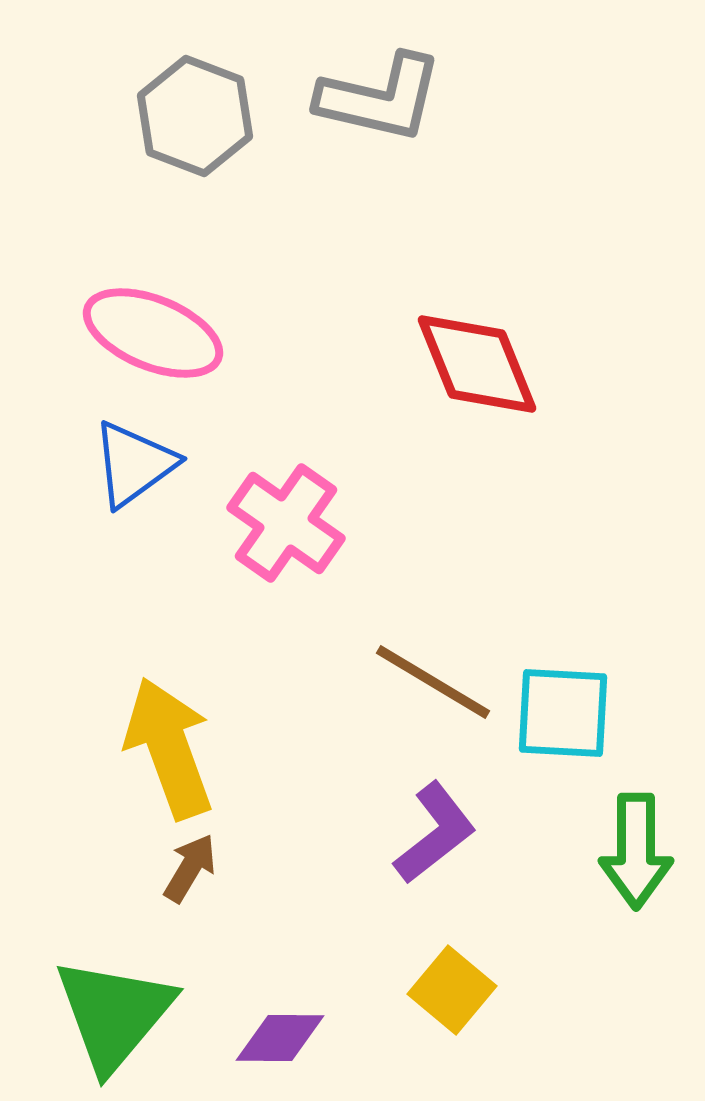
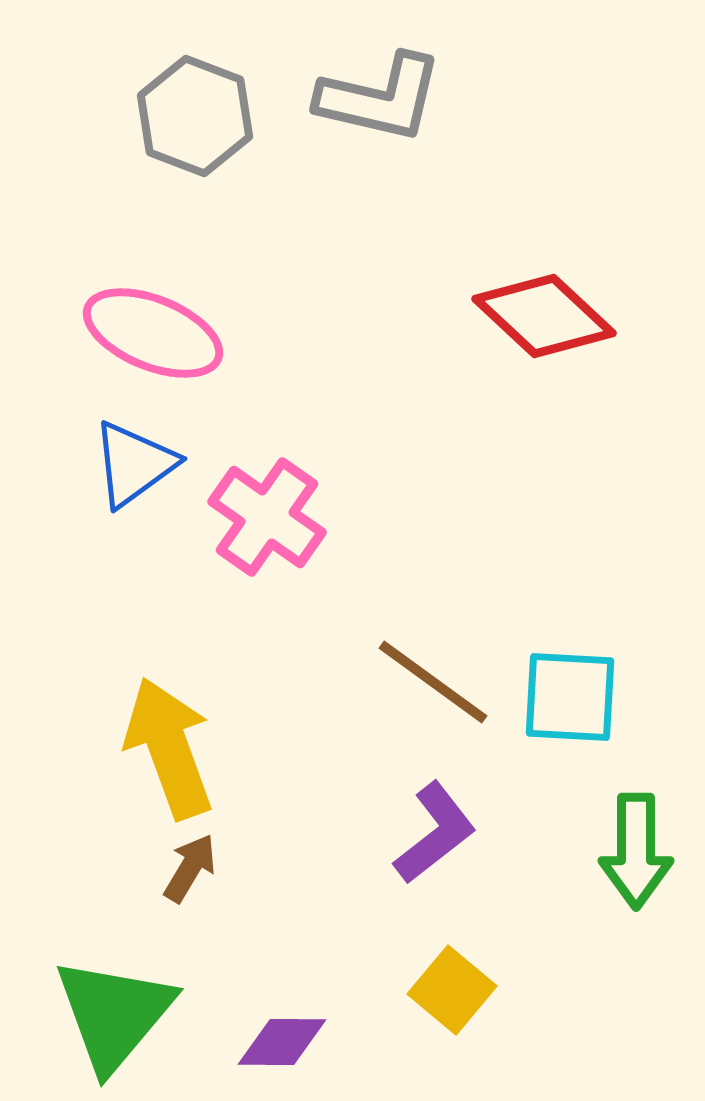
red diamond: moved 67 px right, 48 px up; rotated 25 degrees counterclockwise
pink cross: moved 19 px left, 6 px up
brown line: rotated 5 degrees clockwise
cyan square: moved 7 px right, 16 px up
purple diamond: moved 2 px right, 4 px down
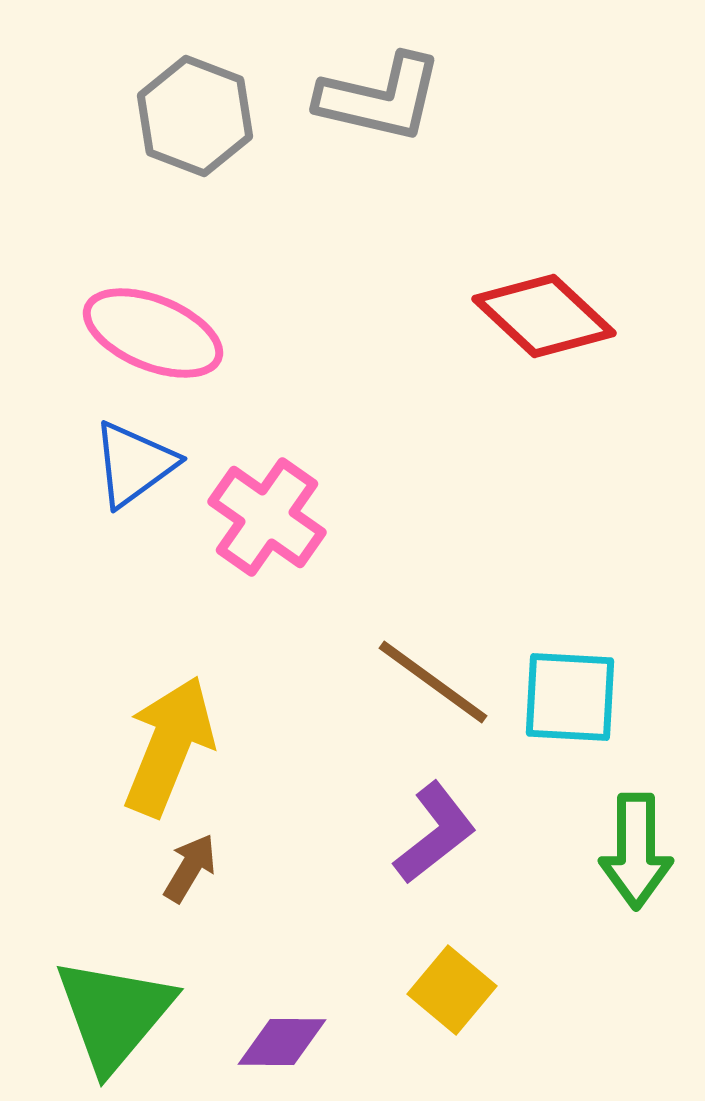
yellow arrow: moved 2 px up; rotated 42 degrees clockwise
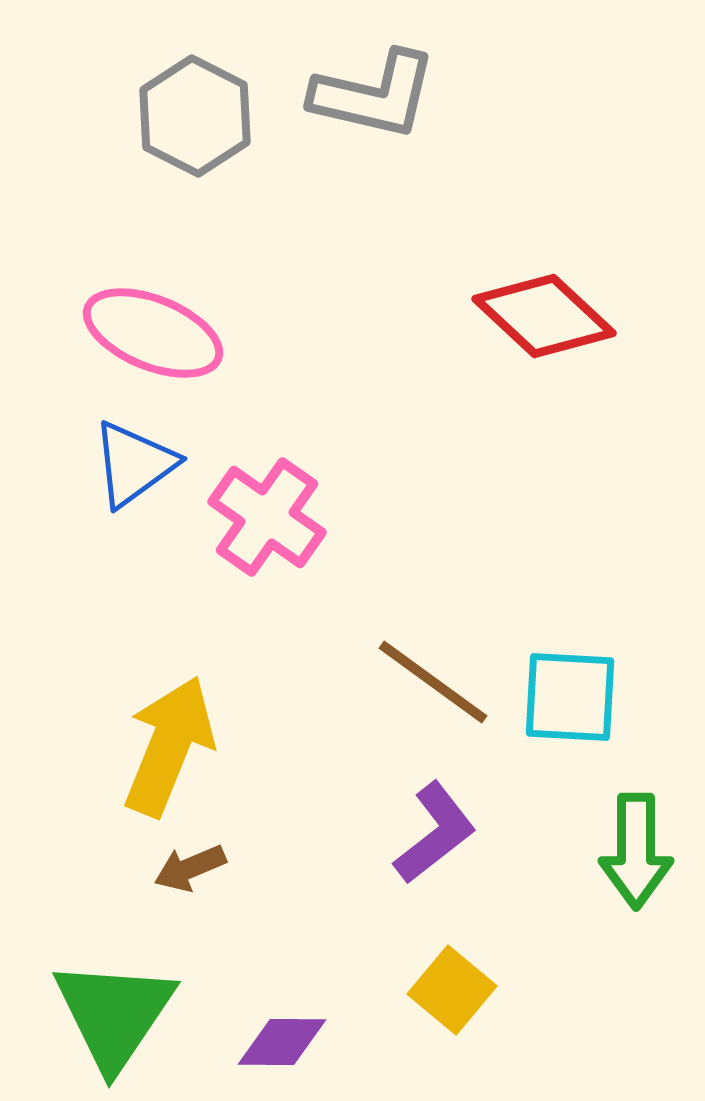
gray L-shape: moved 6 px left, 3 px up
gray hexagon: rotated 6 degrees clockwise
brown arrow: rotated 144 degrees counterclockwise
green triangle: rotated 6 degrees counterclockwise
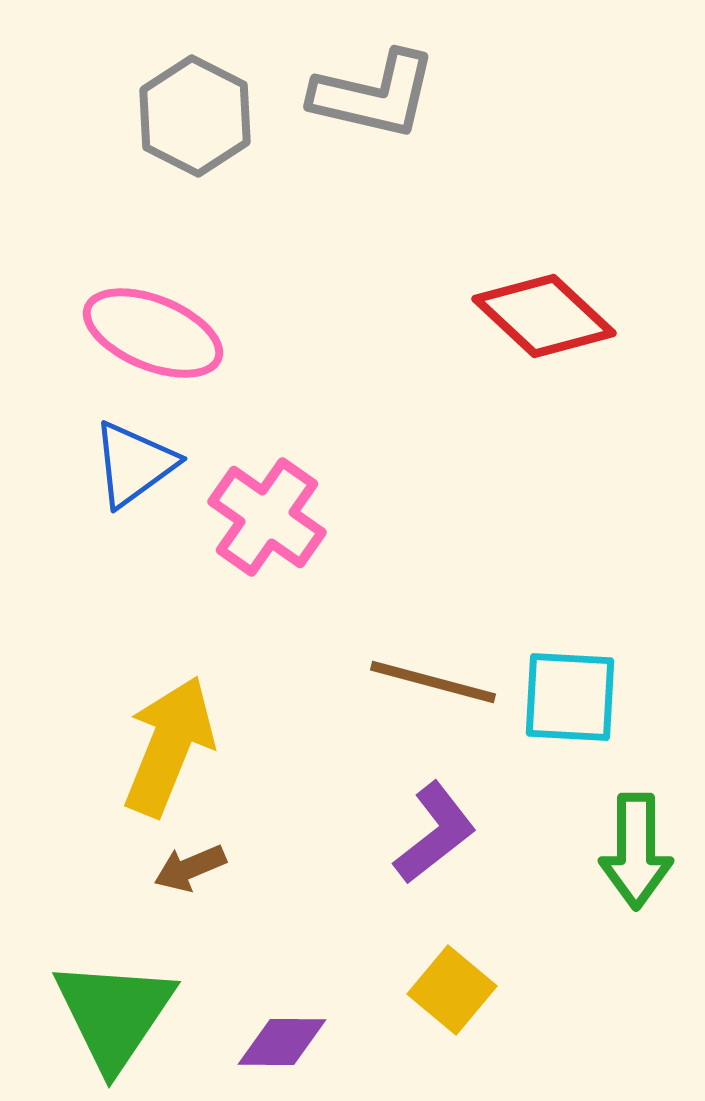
brown line: rotated 21 degrees counterclockwise
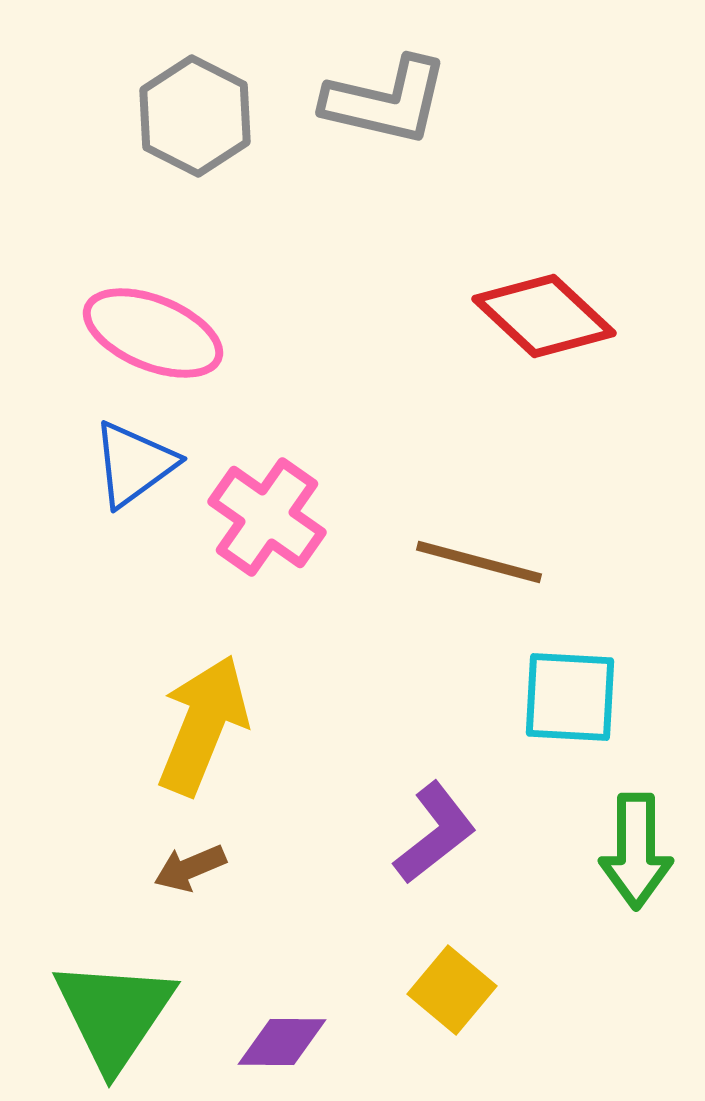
gray L-shape: moved 12 px right, 6 px down
brown line: moved 46 px right, 120 px up
yellow arrow: moved 34 px right, 21 px up
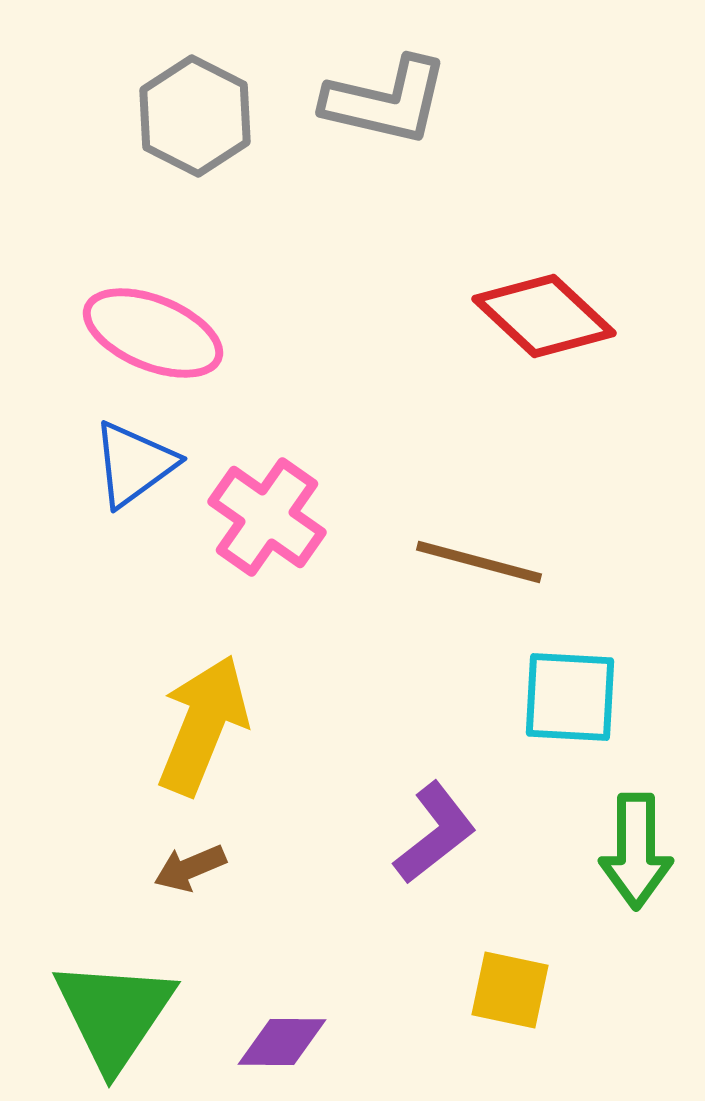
yellow square: moved 58 px right; rotated 28 degrees counterclockwise
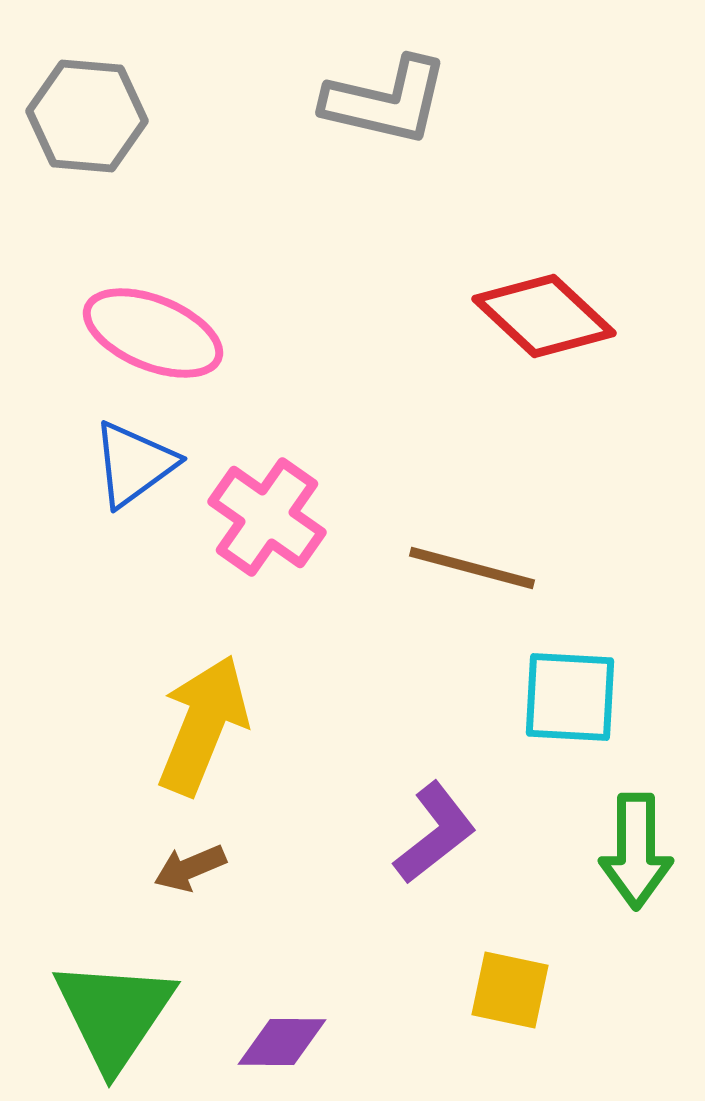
gray hexagon: moved 108 px left; rotated 22 degrees counterclockwise
brown line: moved 7 px left, 6 px down
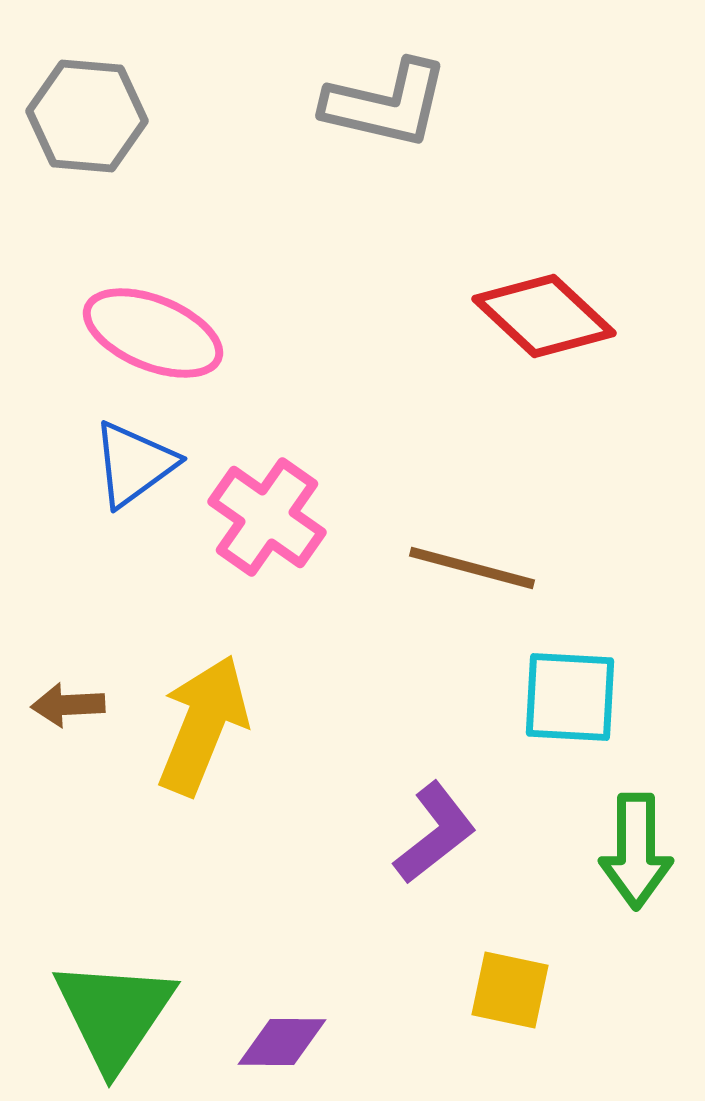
gray L-shape: moved 3 px down
brown arrow: moved 122 px left, 163 px up; rotated 20 degrees clockwise
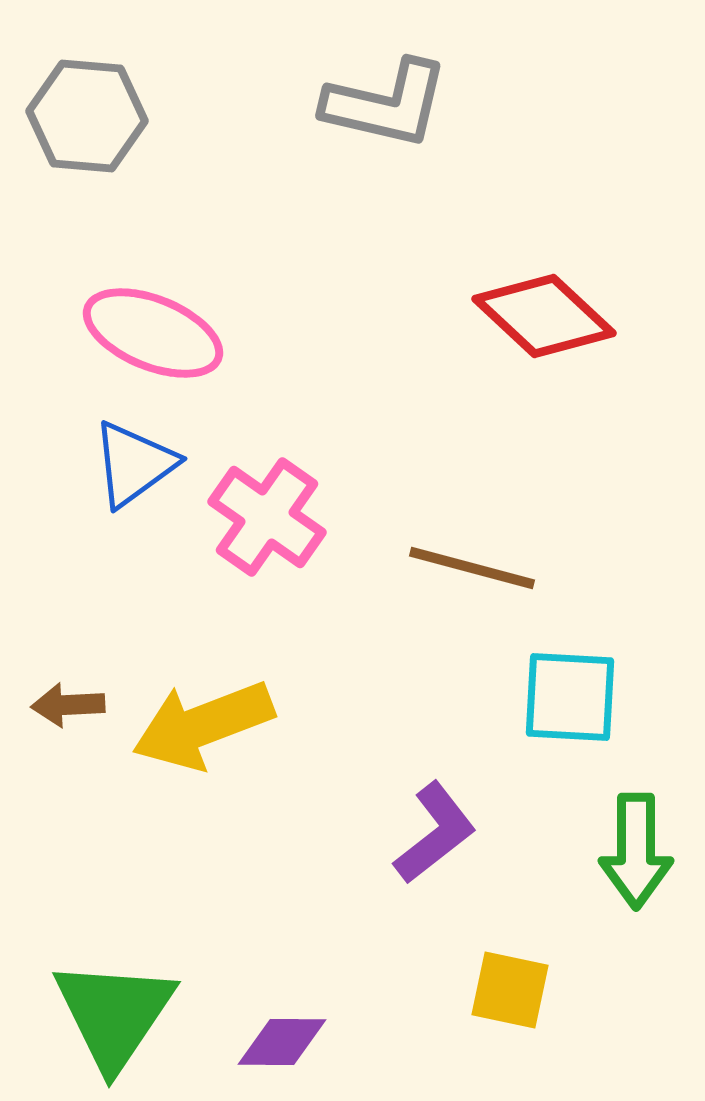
yellow arrow: rotated 133 degrees counterclockwise
